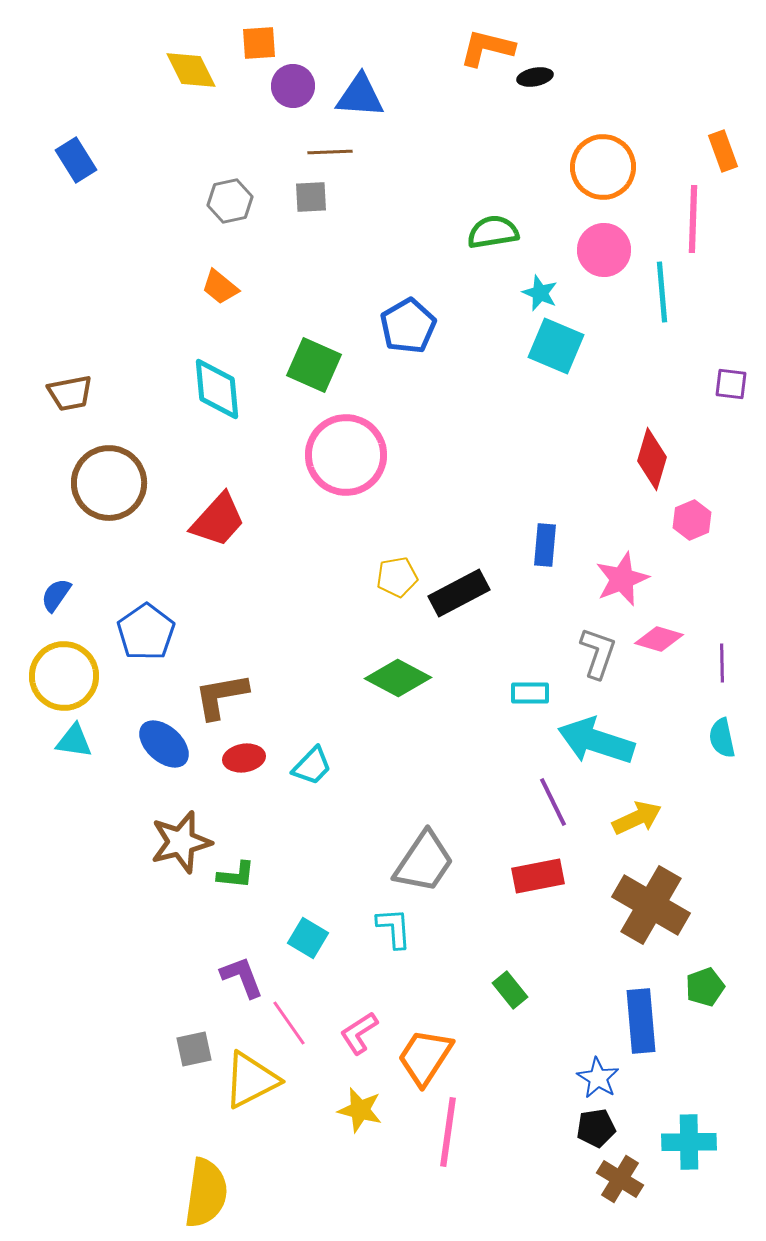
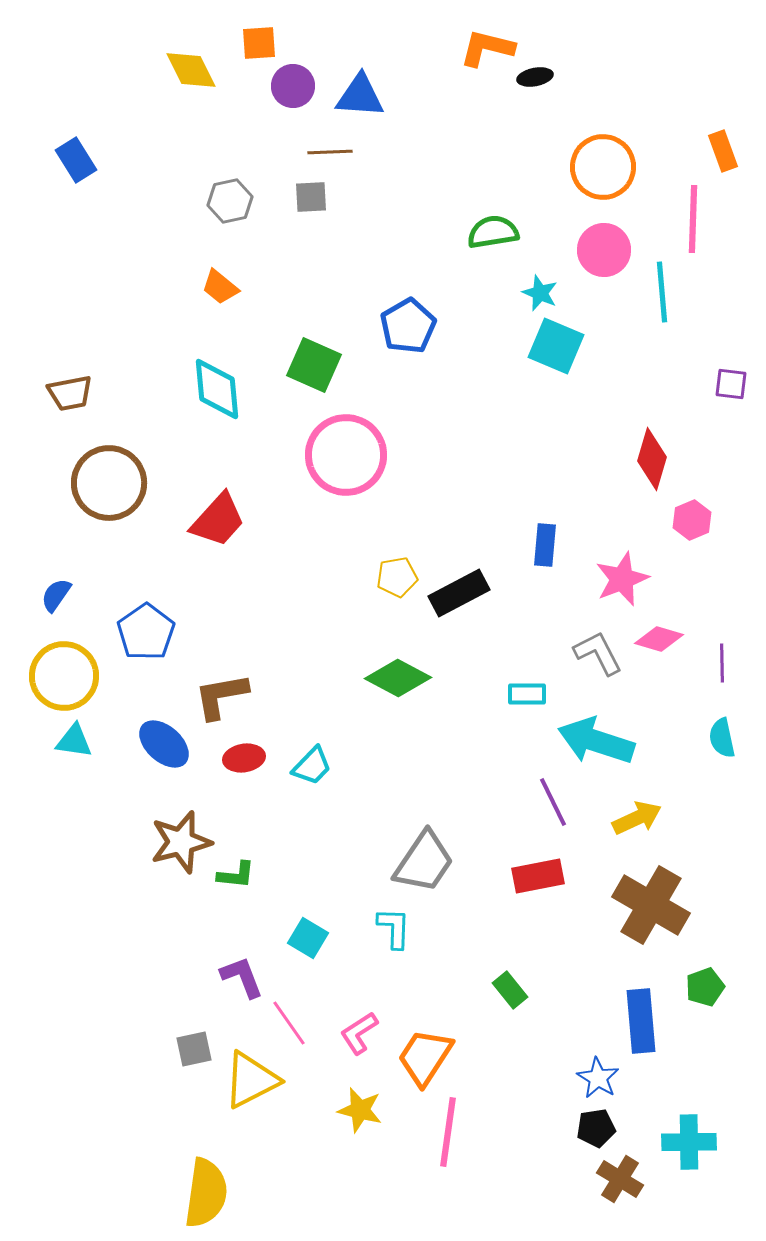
gray L-shape at (598, 653): rotated 46 degrees counterclockwise
cyan rectangle at (530, 693): moved 3 px left, 1 px down
cyan L-shape at (394, 928): rotated 6 degrees clockwise
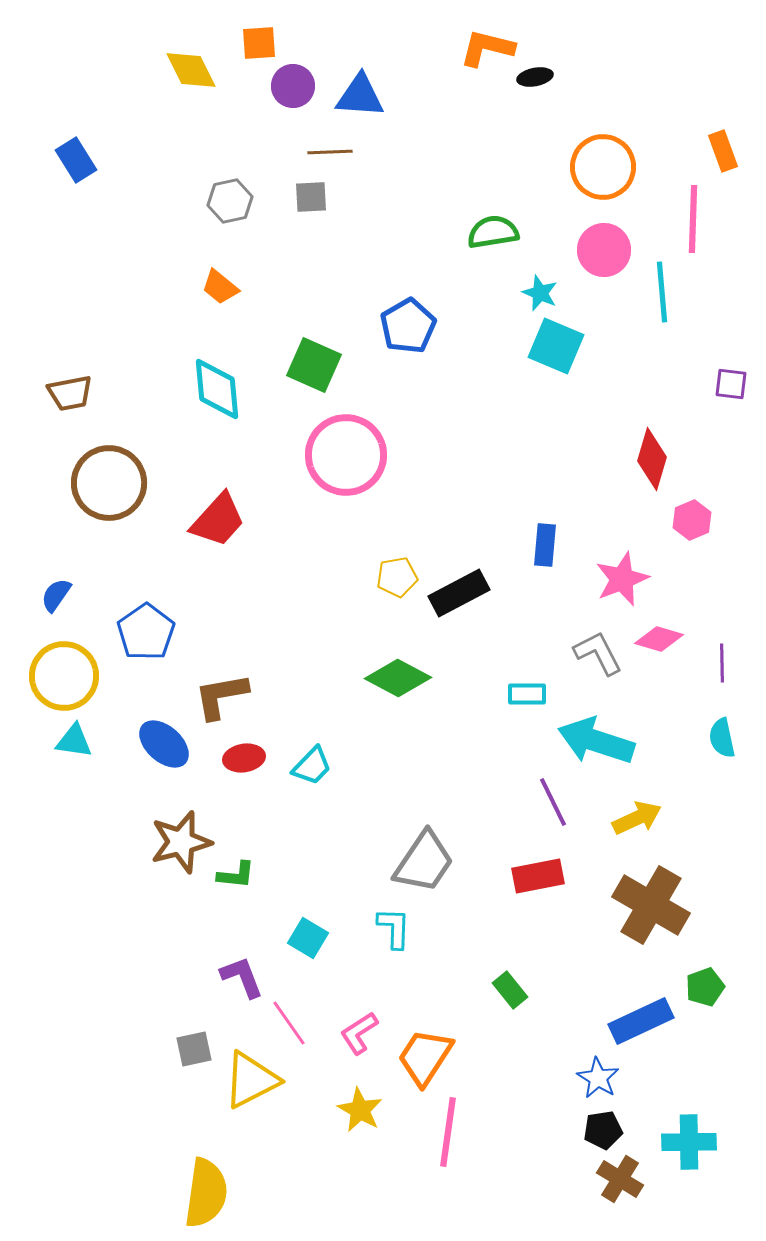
blue rectangle at (641, 1021): rotated 70 degrees clockwise
yellow star at (360, 1110): rotated 15 degrees clockwise
black pentagon at (596, 1128): moved 7 px right, 2 px down
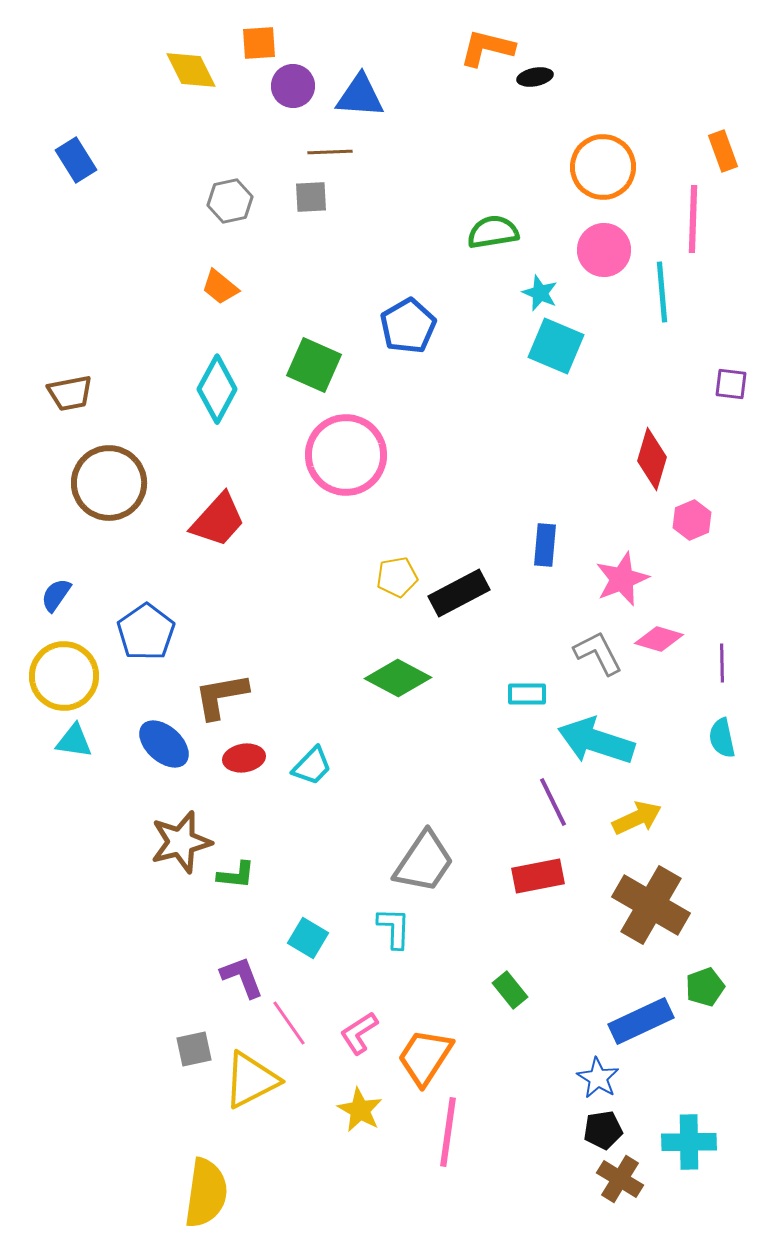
cyan diamond at (217, 389): rotated 34 degrees clockwise
